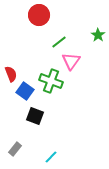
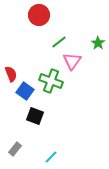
green star: moved 8 px down
pink triangle: moved 1 px right
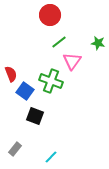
red circle: moved 11 px right
green star: rotated 24 degrees counterclockwise
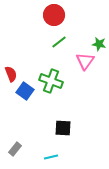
red circle: moved 4 px right
green star: moved 1 px right, 1 px down
pink triangle: moved 13 px right
black square: moved 28 px right, 12 px down; rotated 18 degrees counterclockwise
cyan line: rotated 32 degrees clockwise
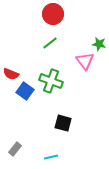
red circle: moved 1 px left, 1 px up
green line: moved 9 px left, 1 px down
pink triangle: rotated 12 degrees counterclockwise
red semicircle: rotated 133 degrees clockwise
black square: moved 5 px up; rotated 12 degrees clockwise
